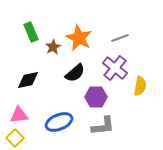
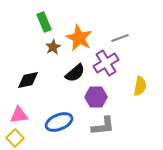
green rectangle: moved 13 px right, 10 px up
purple cross: moved 9 px left, 5 px up; rotated 20 degrees clockwise
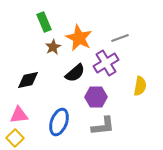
blue ellipse: rotated 48 degrees counterclockwise
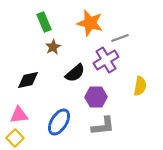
orange star: moved 11 px right, 15 px up; rotated 12 degrees counterclockwise
purple cross: moved 3 px up
blue ellipse: rotated 12 degrees clockwise
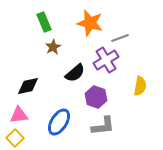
black diamond: moved 6 px down
purple hexagon: rotated 20 degrees clockwise
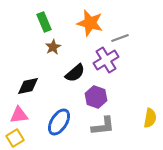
yellow semicircle: moved 10 px right, 32 px down
yellow square: rotated 12 degrees clockwise
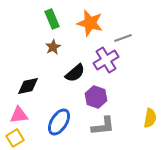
green rectangle: moved 8 px right, 3 px up
gray line: moved 3 px right
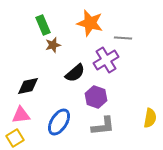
green rectangle: moved 9 px left, 6 px down
gray line: rotated 24 degrees clockwise
brown star: moved 2 px up; rotated 14 degrees clockwise
pink triangle: moved 2 px right
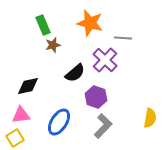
purple cross: moved 1 px left; rotated 15 degrees counterclockwise
gray L-shape: rotated 40 degrees counterclockwise
